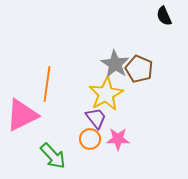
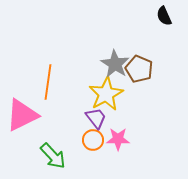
orange line: moved 1 px right, 2 px up
orange circle: moved 3 px right, 1 px down
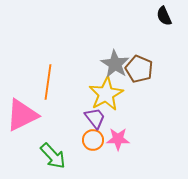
purple trapezoid: moved 1 px left
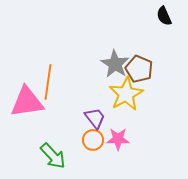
yellow star: moved 20 px right
pink triangle: moved 5 px right, 13 px up; rotated 18 degrees clockwise
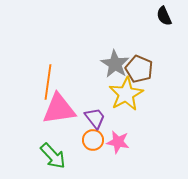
pink triangle: moved 32 px right, 7 px down
pink star: moved 3 px down; rotated 10 degrees clockwise
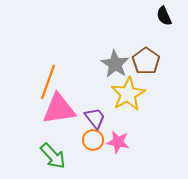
brown pentagon: moved 7 px right, 8 px up; rotated 12 degrees clockwise
orange line: rotated 12 degrees clockwise
yellow star: moved 2 px right
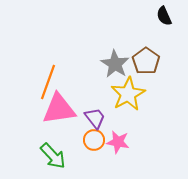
orange circle: moved 1 px right
